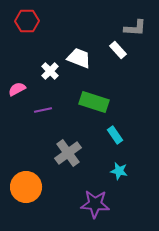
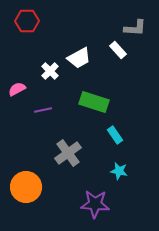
white trapezoid: rotated 130 degrees clockwise
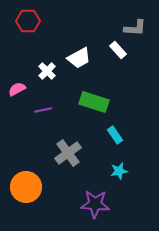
red hexagon: moved 1 px right
white cross: moved 3 px left
cyan star: rotated 24 degrees counterclockwise
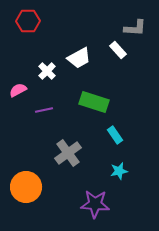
pink semicircle: moved 1 px right, 1 px down
purple line: moved 1 px right
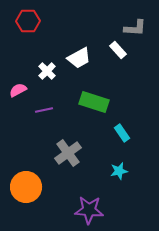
cyan rectangle: moved 7 px right, 2 px up
purple star: moved 6 px left, 6 px down
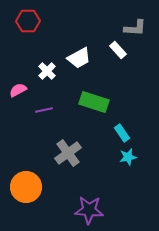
cyan star: moved 9 px right, 14 px up
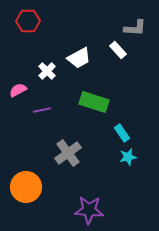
purple line: moved 2 px left
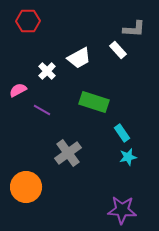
gray L-shape: moved 1 px left, 1 px down
purple line: rotated 42 degrees clockwise
purple star: moved 33 px right
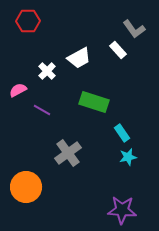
gray L-shape: rotated 50 degrees clockwise
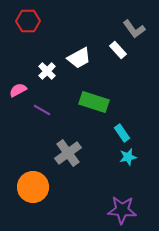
orange circle: moved 7 px right
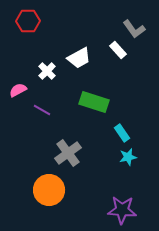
orange circle: moved 16 px right, 3 px down
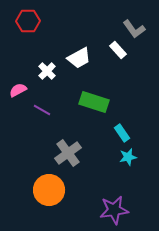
purple star: moved 8 px left; rotated 12 degrees counterclockwise
